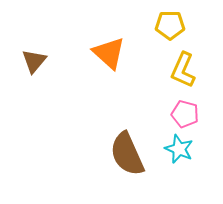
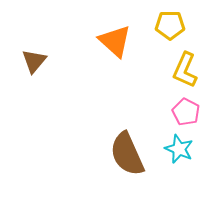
orange triangle: moved 6 px right, 12 px up
yellow L-shape: moved 2 px right
pink pentagon: moved 1 px right, 2 px up; rotated 12 degrees clockwise
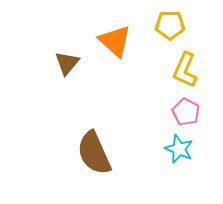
brown triangle: moved 33 px right, 2 px down
brown semicircle: moved 33 px left, 1 px up
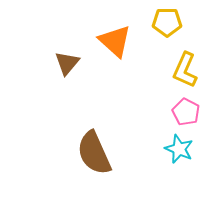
yellow pentagon: moved 3 px left, 3 px up
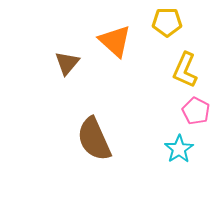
pink pentagon: moved 10 px right, 1 px up
cyan star: rotated 16 degrees clockwise
brown semicircle: moved 14 px up
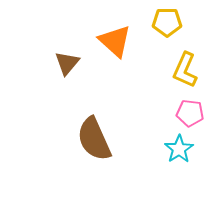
pink pentagon: moved 6 px left, 2 px down; rotated 20 degrees counterclockwise
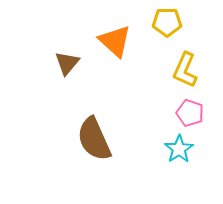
pink pentagon: rotated 12 degrees clockwise
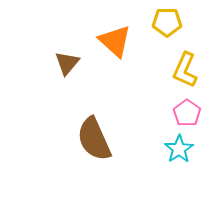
pink pentagon: moved 3 px left; rotated 16 degrees clockwise
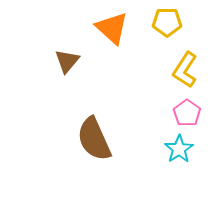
orange triangle: moved 3 px left, 13 px up
brown triangle: moved 2 px up
yellow L-shape: rotated 9 degrees clockwise
